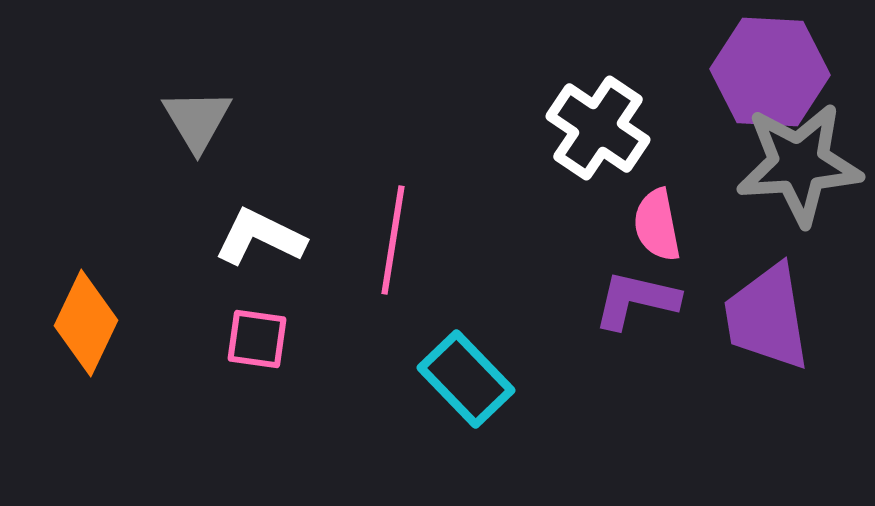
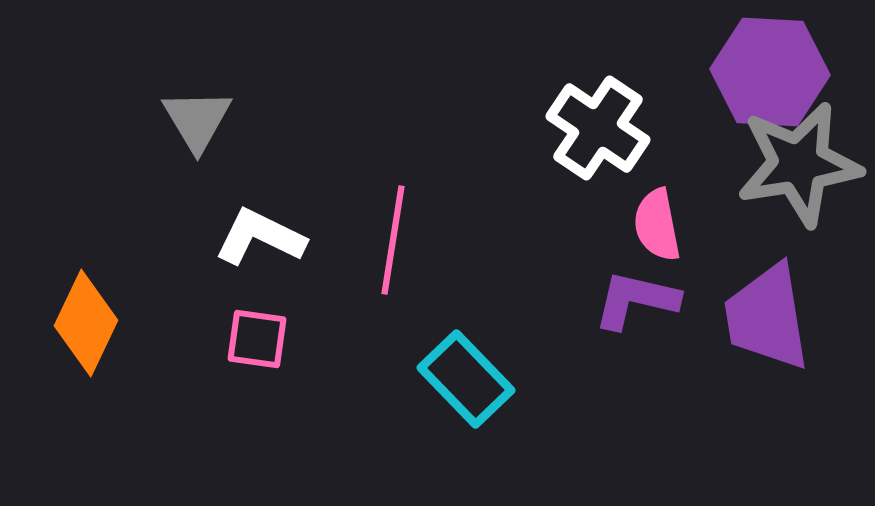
gray star: rotated 5 degrees counterclockwise
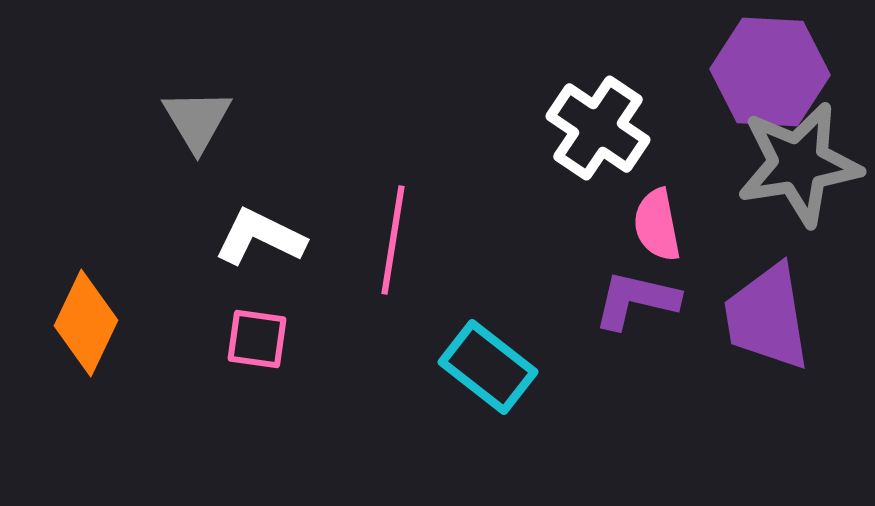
cyan rectangle: moved 22 px right, 12 px up; rotated 8 degrees counterclockwise
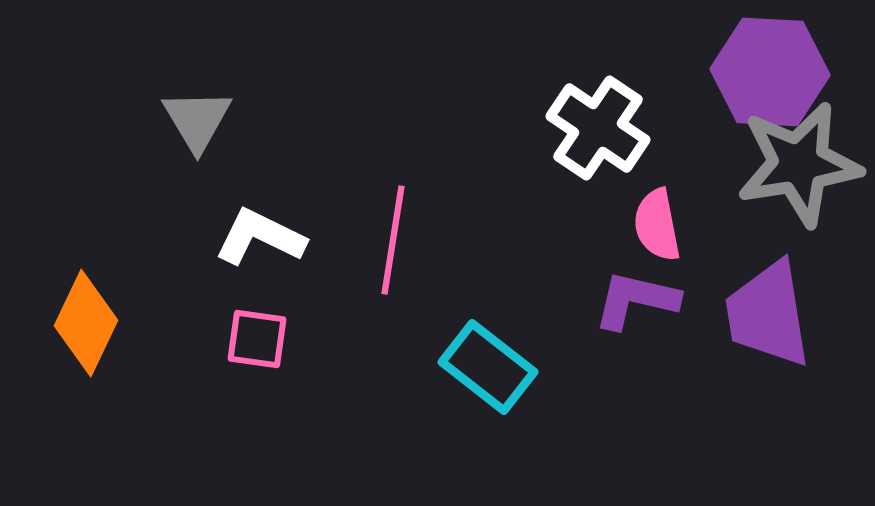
purple trapezoid: moved 1 px right, 3 px up
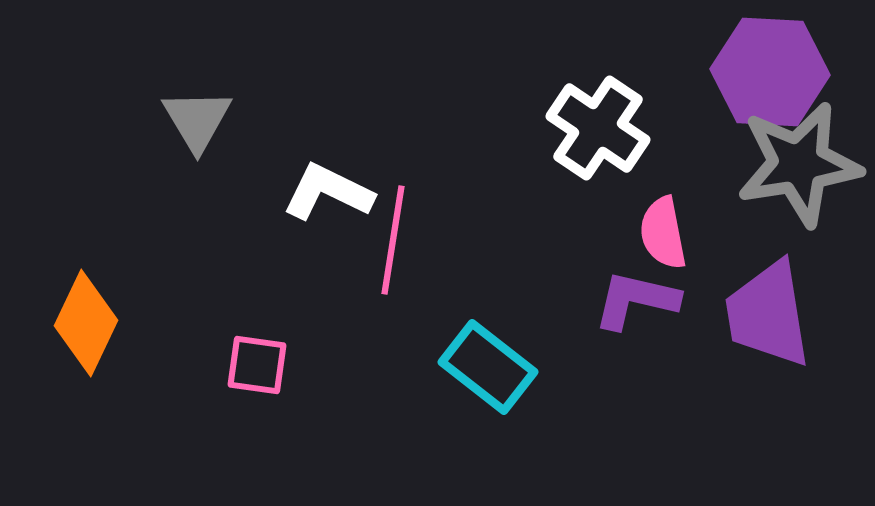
pink semicircle: moved 6 px right, 8 px down
white L-shape: moved 68 px right, 45 px up
pink square: moved 26 px down
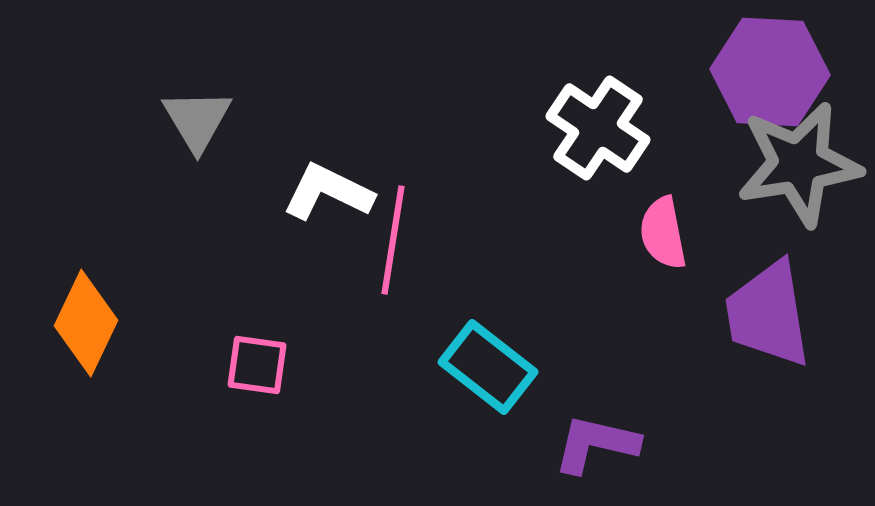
purple L-shape: moved 40 px left, 144 px down
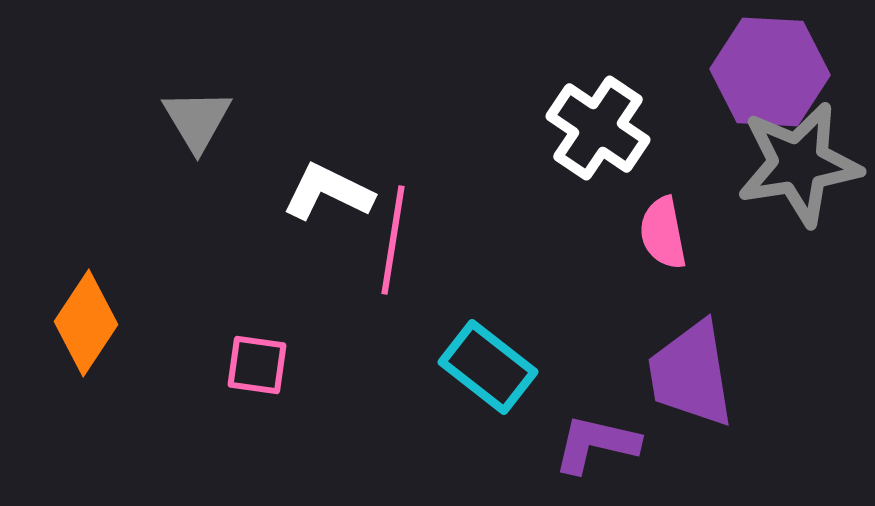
purple trapezoid: moved 77 px left, 60 px down
orange diamond: rotated 8 degrees clockwise
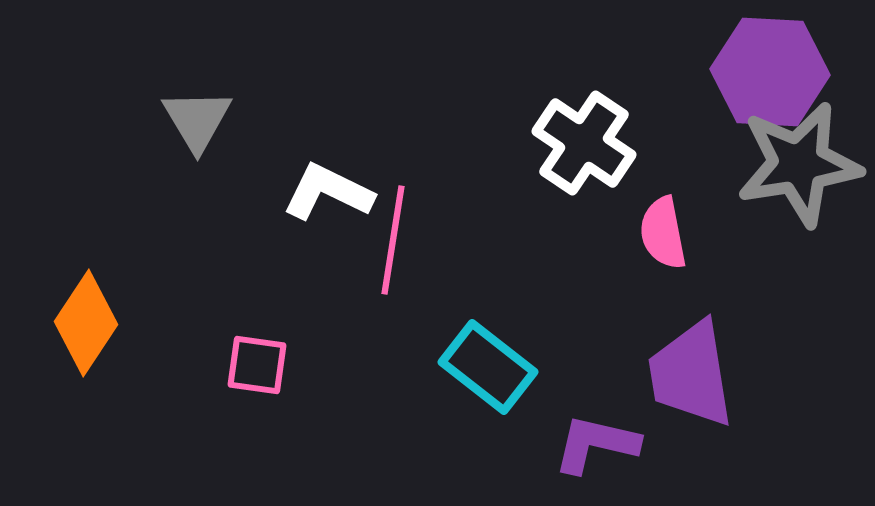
white cross: moved 14 px left, 15 px down
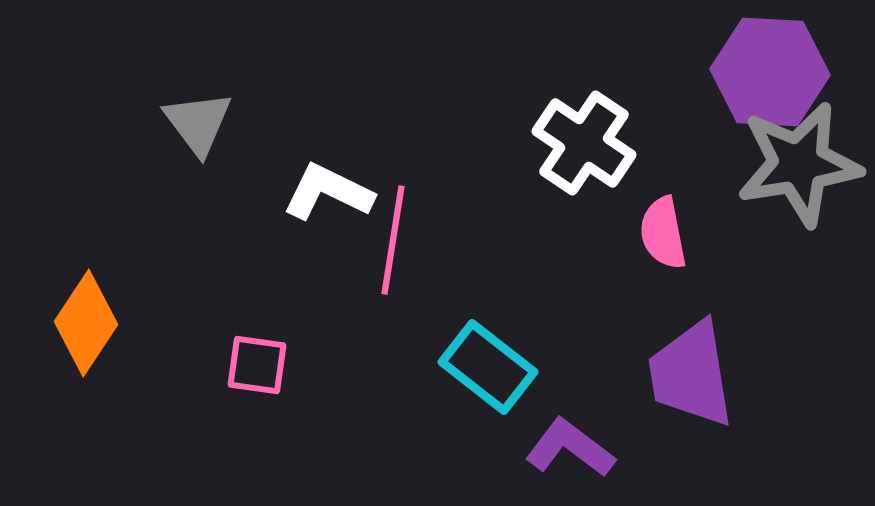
gray triangle: moved 1 px right, 3 px down; rotated 6 degrees counterclockwise
purple L-shape: moved 26 px left, 4 px down; rotated 24 degrees clockwise
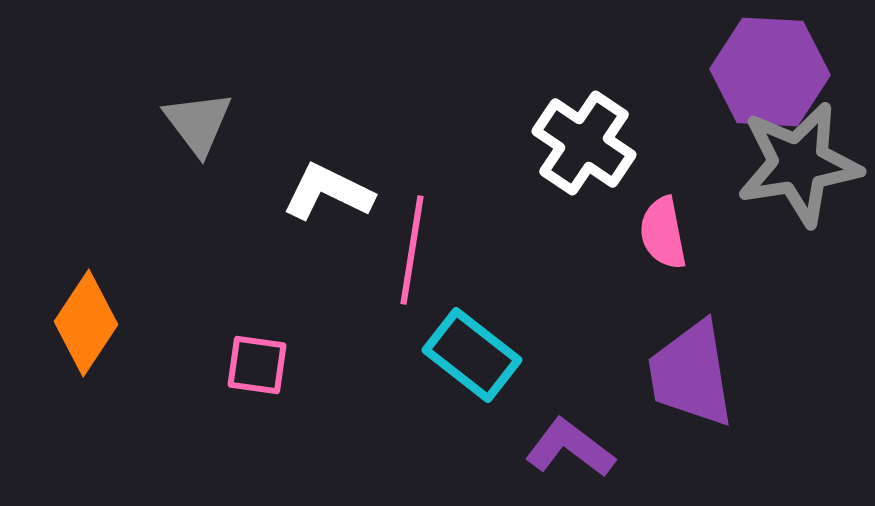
pink line: moved 19 px right, 10 px down
cyan rectangle: moved 16 px left, 12 px up
